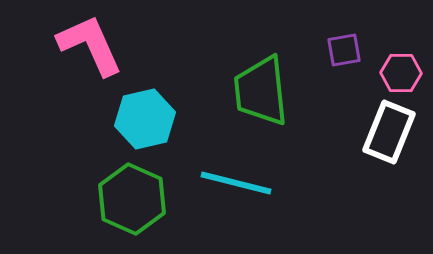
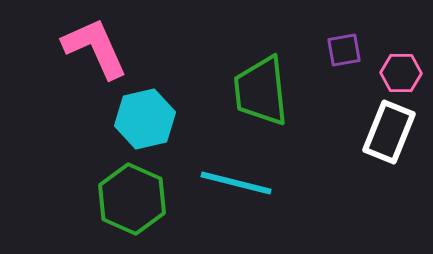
pink L-shape: moved 5 px right, 3 px down
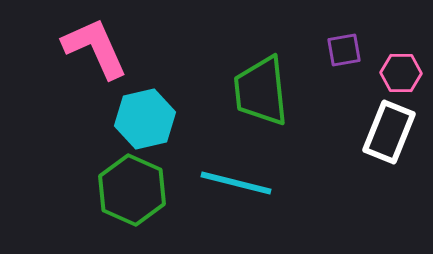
green hexagon: moved 9 px up
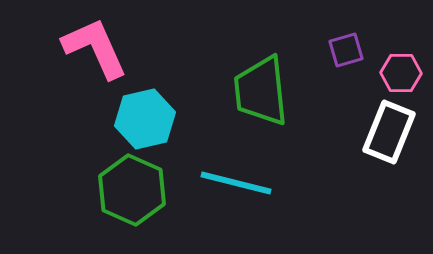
purple square: moved 2 px right; rotated 6 degrees counterclockwise
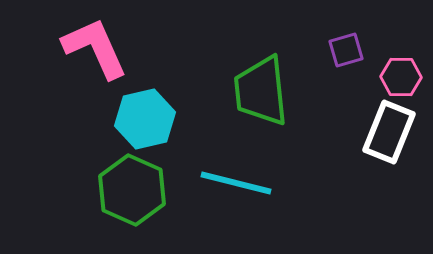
pink hexagon: moved 4 px down
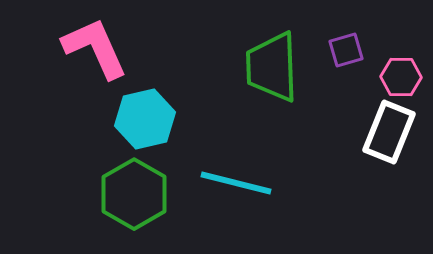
green trapezoid: moved 11 px right, 24 px up; rotated 4 degrees clockwise
green hexagon: moved 2 px right, 4 px down; rotated 6 degrees clockwise
